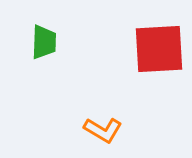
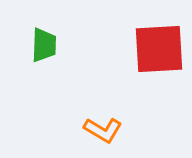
green trapezoid: moved 3 px down
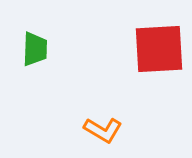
green trapezoid: moved 9 px left, 4 px down
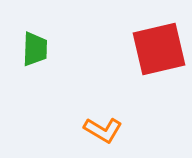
red square: rotated 10 degrees counterclockwise
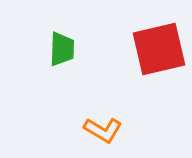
green trapezoid: moved 27 px right
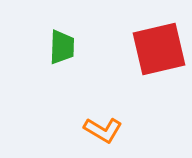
green trapezoid: moved 2 px up
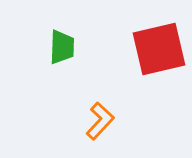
orange L-shape: moved 3 px left, 9 px up; rotated 78 degrees counterclockwise
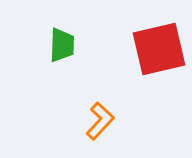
green trapezoid: moved 2 px up
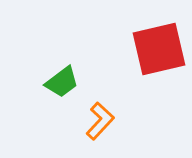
green trapezoid: moved 37 px down; rotated 51 degrees clockwise
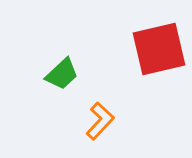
green trapezoid: moved 8 px up; rotated 6 degrees counterclockwise
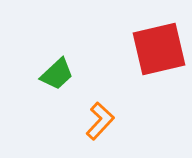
green trapezoid: moved 5 px left
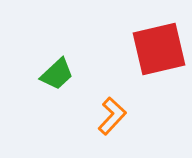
orange L-shape: moved 12 px right, 5 px up
